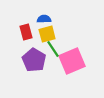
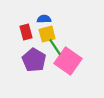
green line: moved 2 px right, 2 px up
pink square: moved 4 px left; rotated 32 degrees counterclockwise
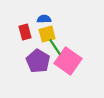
red rectangle: moved 1 px left
purple pentagon: moved 4 px right, 1 px down
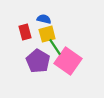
blue semicircle: rotated 16 degrees clockwise
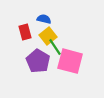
yellow square: moved 1 px right, 2 px down; rotated 24 degrees counterclockwise
pink square: moved 2 px right; rotated 20 degrees counterclockwise
